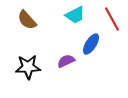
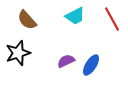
cyan trapezoid: moved 1 px down
blue ellipse: moved 21 px down
black star: moved 10 px left, 14 px up; rotated 15 degrees counterclockwise
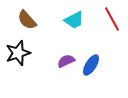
cyan trapezoid: moved 1 px left, 4 px down
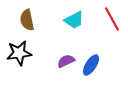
brown semicircle: rotated 30 degrees clockwise
black star: moved 1 px right; rotated 10 degrees clockwise
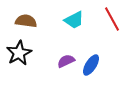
brown semicircle: moved 1 px left, 1 px down; rotated 110 degrees clockwise
black star: rotated 20 degrees counterclockwise
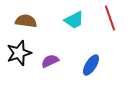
red line: moved 2 px left, 1 px up; rotated 10 degrees clockwise
black star: rotated 10 degrees clockwise
purple semicircle: moved 16 px left
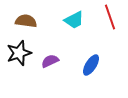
red line: moved 1 px up
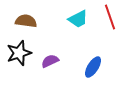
cyan trapezoid: moved 4 px right, 1 px up
blue ellipse: moved 2 px right, 2 px down
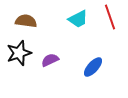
purple semicircle: moved 1 px up
blue ellipse: rotated 10 degrees clockwise
